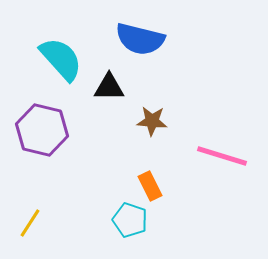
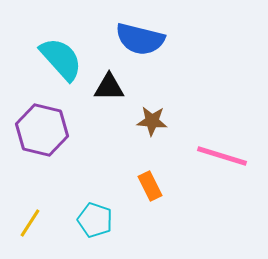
cyan pentagon: moved 35 px left
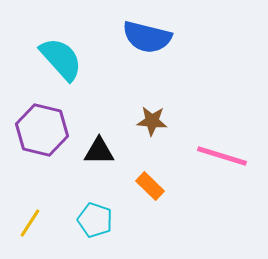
blue semicircle: moved 7 px right, 2 px up
black triangle: moved 10 px left, 64 px down
orange rectangle: rotated 20 degrees counterclockwise
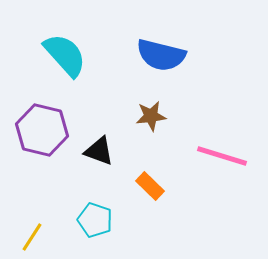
blue semicircle: moved 14 px right, 18 px down
cyan semicircle: moved 4 px right, 4 px up
brown star: moved 1 px left, 5 px up; rotated 12 degrees counterclockwise
black triangle: rotated 20 degrees clockwise
yellow line: moved 2 px right, 14 px down
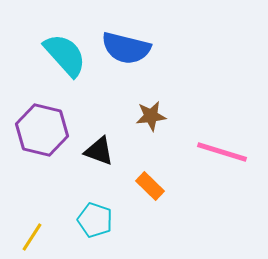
blue semicircle: moved 35 px left, 7 px up
pink line: moved 4 px up
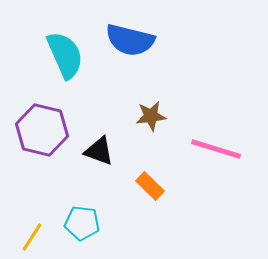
blue semicircle: moved 4 px right, 8 px up
cyan semicircle: rotated 18 degrees clockwise
pink line: moved 6 px left, 3 px up
cyan pentagon: moved 13 px left, 3 px down; rotated 12 degrees counterclockwise
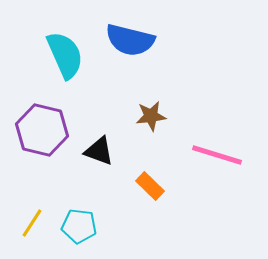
pink line: moved 1 px right, 6 px down
cyan pentagon: moved 3 px left, 3 px down
yellow line: moved 14 px up
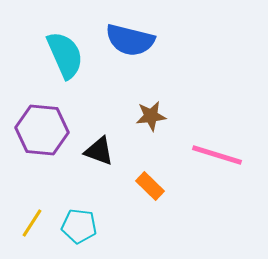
purple hexagon: rotated 9 degrees counterclockwise
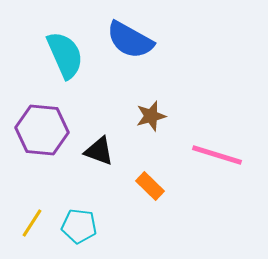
blue semicircle: rotated 15 degrees clockwise
brown star: rotated 8 degrees counterclockwise
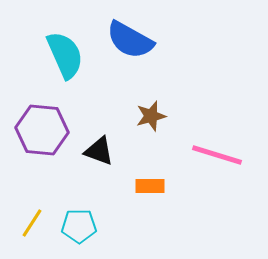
orange rectangle: rotated 44 degrees counterclockwise
cyan pentagon: rotated 8 degrees counterclockwise
